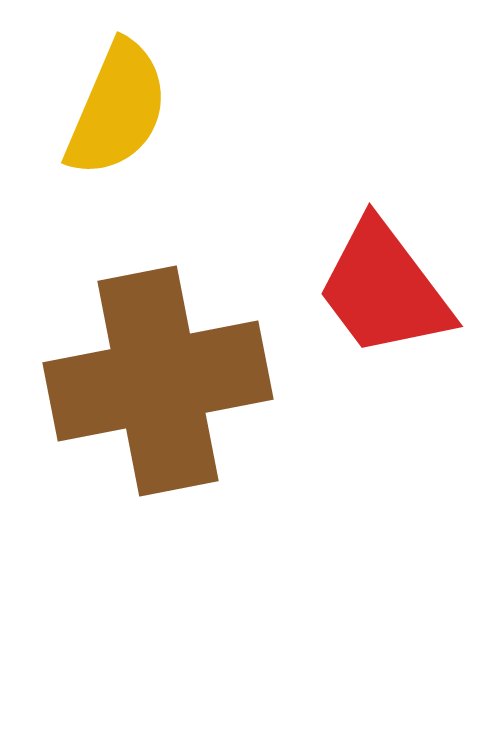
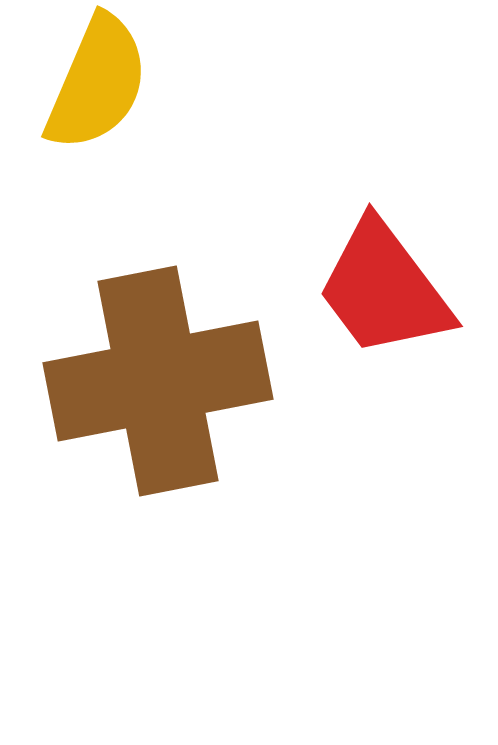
yellow semicircle: moved 20 px left, 26 px up
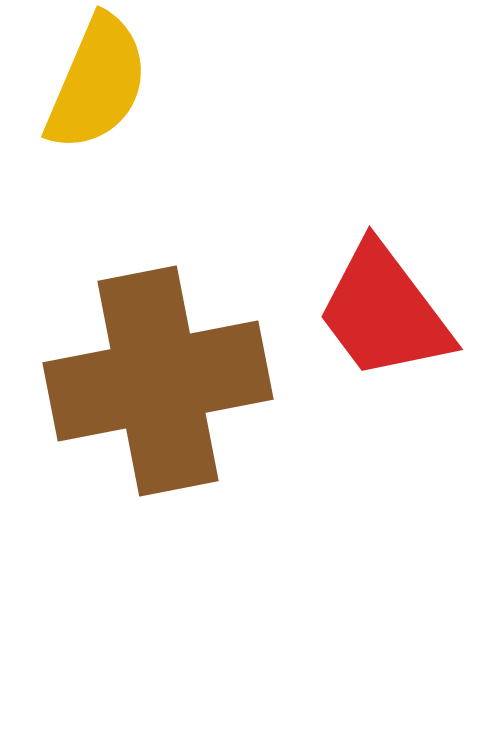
red trapezoid: moved 23 px down
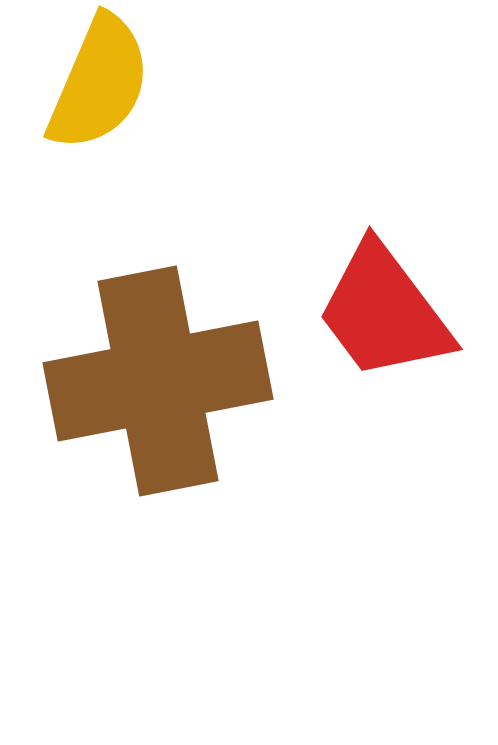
yellow semicircle: moved 2 px right
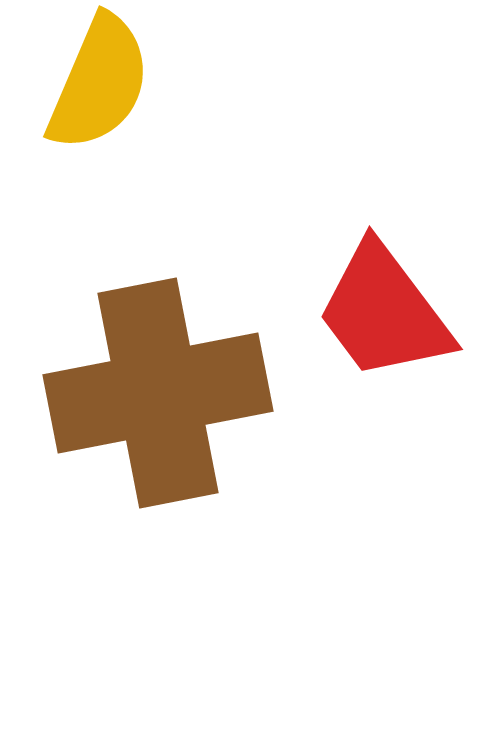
brown cross: moved 12 px down
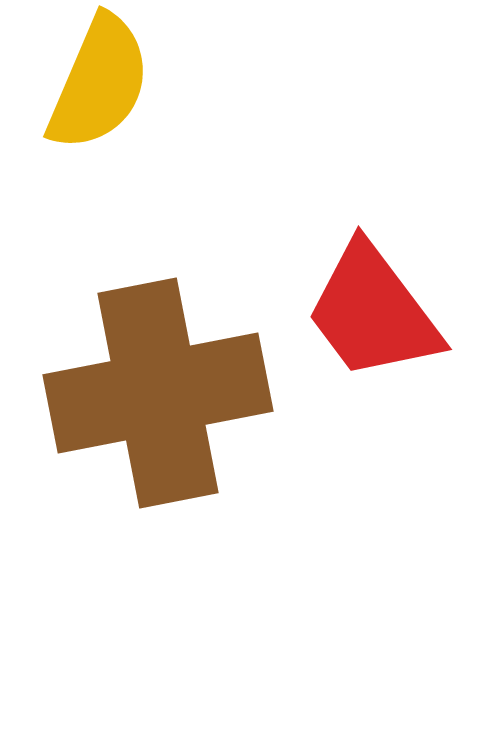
red trapezoid: moved 11 px left
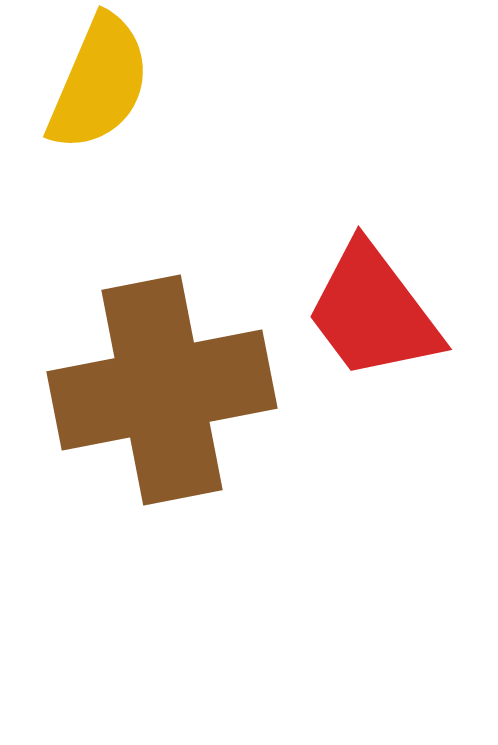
brown cross: moved 4 px right, 3 px up
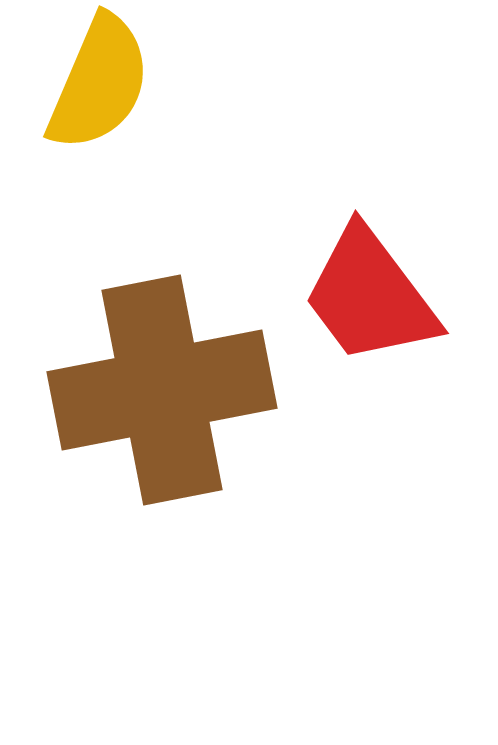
red trapezoid: moved 3 px left, 16 px up
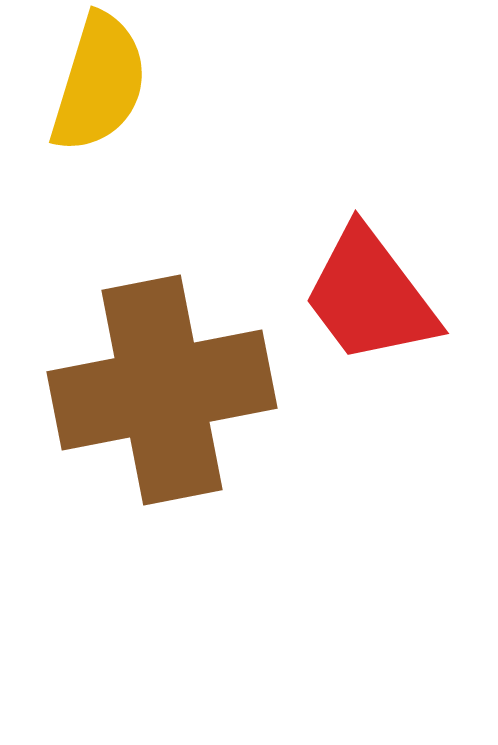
yellow semicircle: rotated 6 degrees counterclockwise
